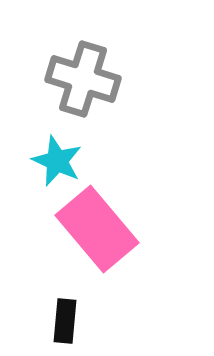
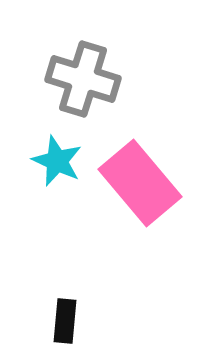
pink rectangle: moved 43 px right, 46 px up
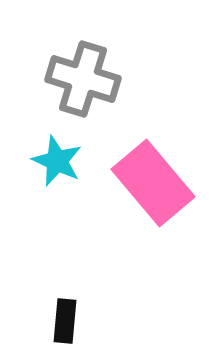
pink rectangle: moved 13 px right
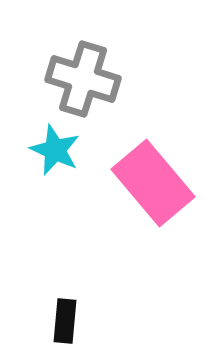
cyan star: moved 2 px left, 11 px up
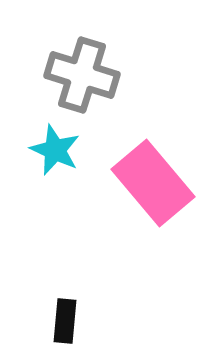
gray cross: moved 1 px left, 4 px up
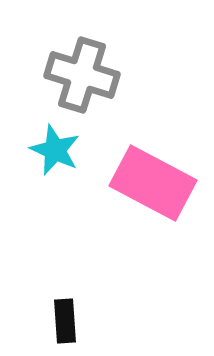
pink rectangle: rotated 22 degrees counterclockwise
black rectangle: rotated 9 degrees counterclockwise
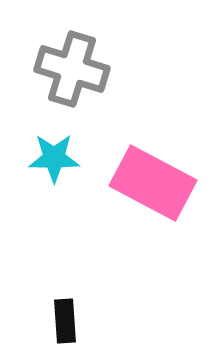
gray cross: moved 10 px left, 6 px up
cyan star: moved 1 px left, 8 px down; rotated 24 degrees counterclockwise
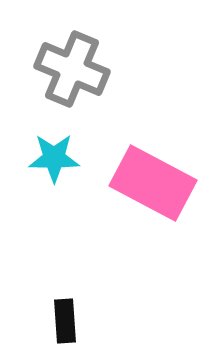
gray cross: rotated 6 degrees clockwise
